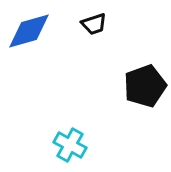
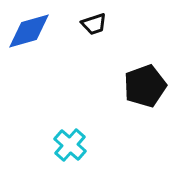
cyan cross: rotated 12 degrees clockwise
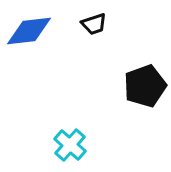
blue diamond: rotated 9 degrees clockwise
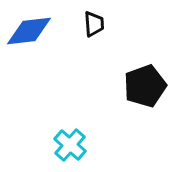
black trapezoid: rotated 76 degrees counterclockwise
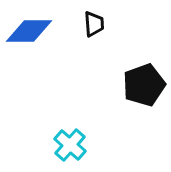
blue diamond: rotated 6 degrees clockwise
black pentagon: moved 1 px left, 1 px up
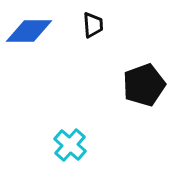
black trapezoid: moved 1 px left, 1 px down
